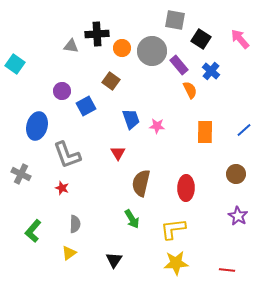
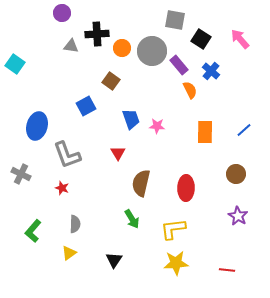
purple circle: moved 78 px up
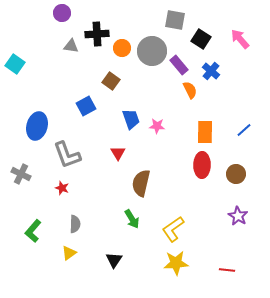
red ellipse: moved 16 px right, 23 px up
yellow L-shape: rotated 28 degrees counterclockwise
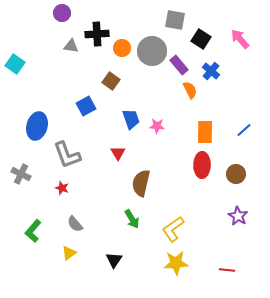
gray semicircle: rotated 138 degrees clockwise
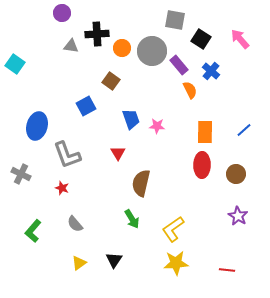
yellow triangle: moved 10 px right, 10 px down
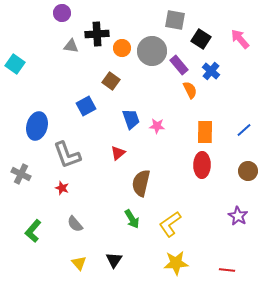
red triangle: rotated 21 degrees clockwise
brown circle: moved 12 px right, 3 px up
yellow L-shape: moved 3 px left, 5 px up
yellow triangle: rotated 35 degrees counterclockwise
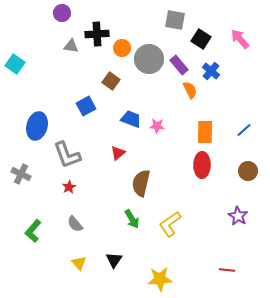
gray circle: moved 3 px left, 8 px down
blue trapezoid: rotated 50 degrees counterclockwise
red star: moved 7 px right, 1 px up; rotated 24 degrees clockwise
yellow star: moved 16 px left, 16 px down
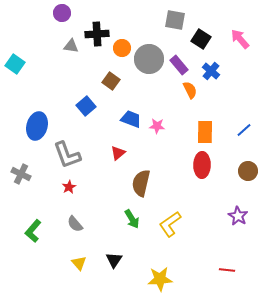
blue square: rotated 12 degrees counterclockwise
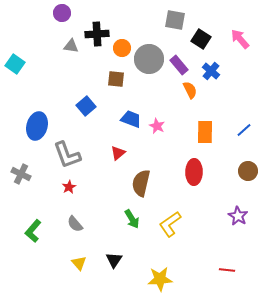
brown square: moved 5 px right, 2 px up; rotated 30 degrees counterclockwise
pink star: rotated 21 degrees clockwise
red ellipse: moved 8 px left, 7 px down
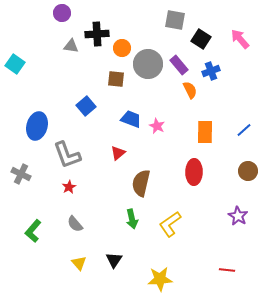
gray circle: moved 1 px left, 5 px down
blue cross: rotated 30 degrees clockwise
green arrow: rotated 18 degrees clockwise
